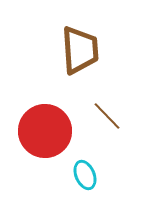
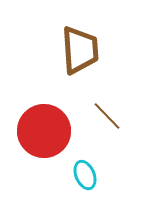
red circle: moved 1 px left
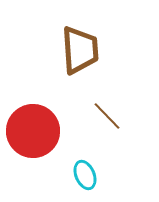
red circle: moved 11 px left
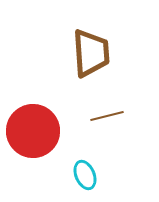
brown trapezoid: moved 11 px right, 3 px down
brown line: rotated 60 degrees counterclockwise
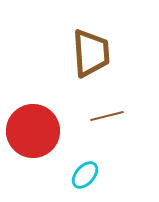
cyan ellipse: rotated 64 degrees clockwise
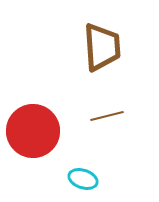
brown trapezoid: moved 11 px right, 6 px up
cyan ellipse: moved 2 px left, 4 px down; rotated 68 degrees clockwise
